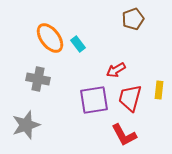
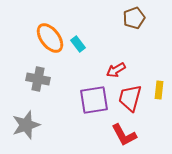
brown pentagon: moved 1 px right, 1 px up
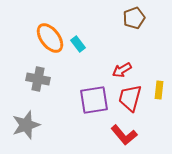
red arrow: moved 6 px right
red L-shape: rotated 12 degrees counterclockwise
